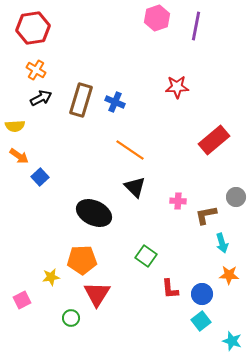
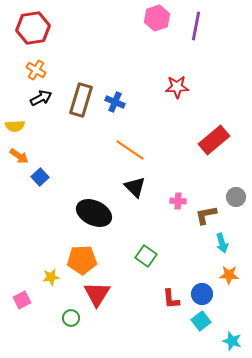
red L-shape: moved 1 px right, 10 px down
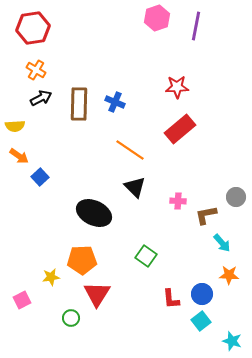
brown rectangle: moved 2 px left, 4 px down; rotated 16 degrees counterclockwise
red rectangle: moved 34 px left, 11 px up
cyan arrow: rotated 24 degrees counterclockwise
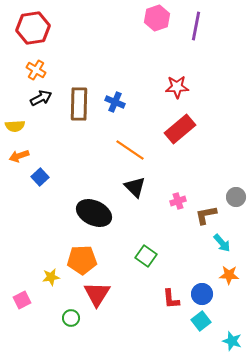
orange arrow: rotated 126 degrees clockwise
pink cross: rotated 21 degrees counterclockwise
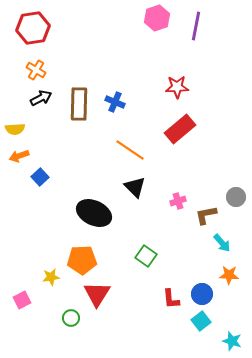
yellow semicircle: moved 3 px down
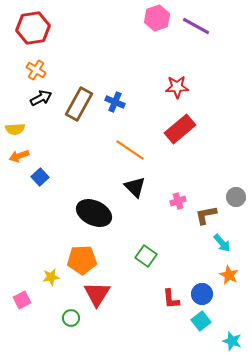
purple line: rotated 72 degrees counterclockwise
brown rectangle: rotated 28 degrees clockwise
orange star: rotated 24 degrees clockwise
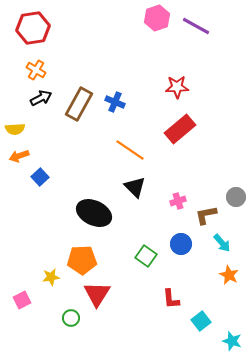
blue circle: moved 21 px left, 50 px up
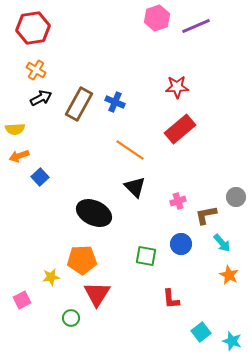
purple line: rotated 52 degrees counterclockwise
green square: rotated 25 degrees counterclockwise
cyan square: moved 11 px down
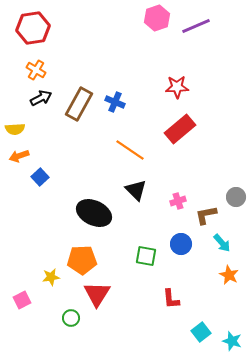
black triangle: moved 1 px right, 3 px down
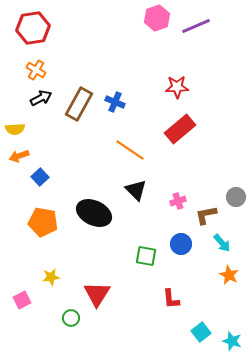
orange pentagon: moved 39 px left, 38 px up; rotated 12 degrees clockwise
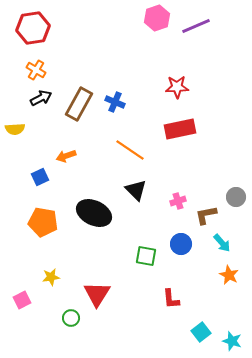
red rectangle: rotated 28 degrees clockwise
orange arrow: moved 47 px right
blue square: rotated 18 degrees clockwise
